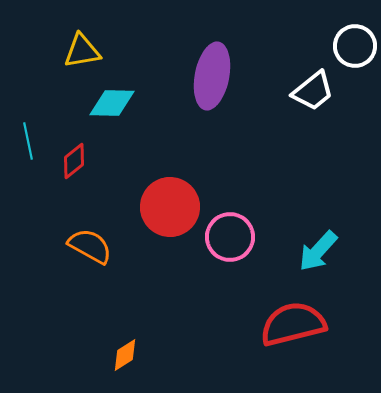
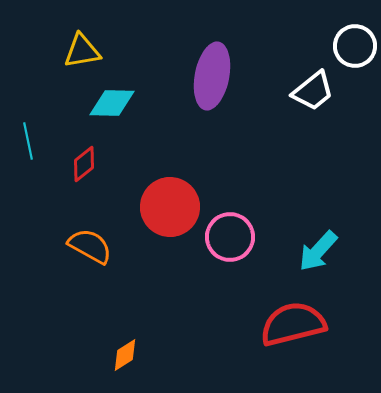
red diamond: moved 10 px right, 3 px down
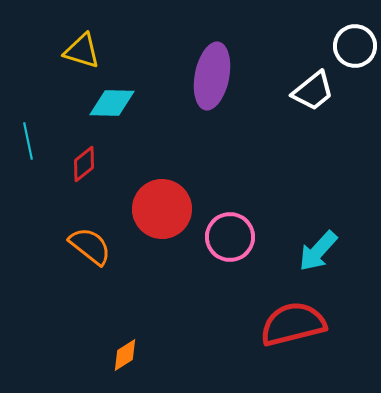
yellow triangle: rotated 27 degrees clockwise
red circle: moved 8 px left, 2 px down
orange semicircle: rotated 9 degrees clockwise
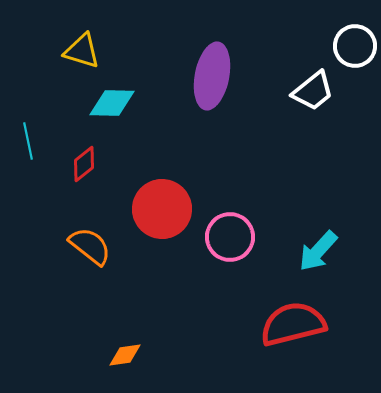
orange diamond: rotated 24 degrees clockwise
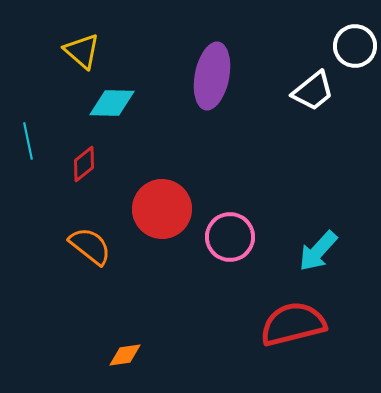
yellow triangle: rotated 24 degrees clockwise
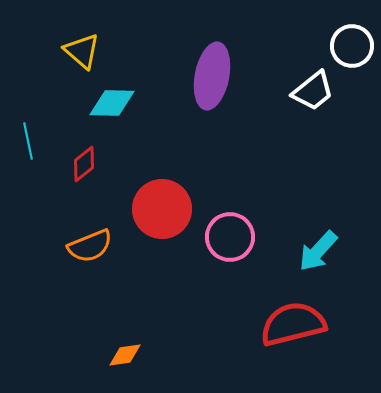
white circle: moved 3 px left
orange semicircle: rotated 120 degrees clockwise
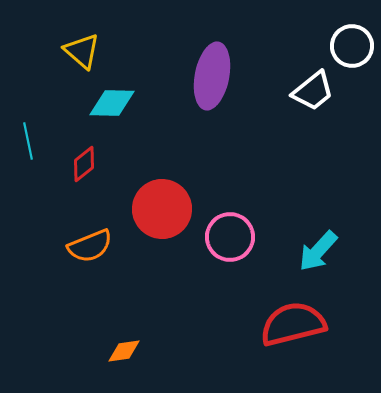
orange diamond: moved 1 px left, 4 px up
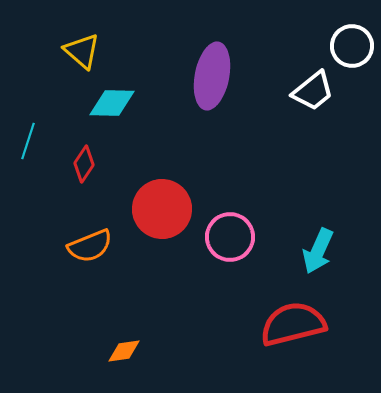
cyan line: rotated 30 degrees clockwise
red diamond: rotated 18 degrees counterclockwise
cyan arrow: rotated 18 degrees counterclockwise
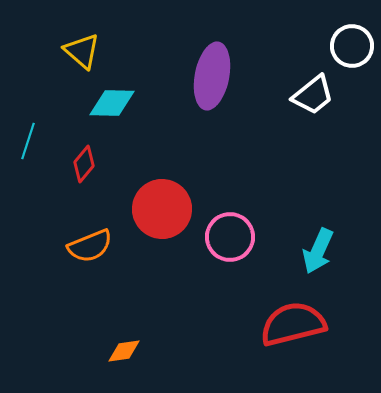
white trapezoid: moved 4 px down
red diamond: rotated 6 degrees clockwise
